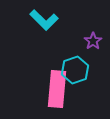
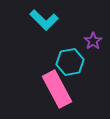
cyan hexagon: moved 5 px left, 8 px up; rotated 8 degrees clockwise
pink rectangle: rotated 33 degrees counterclockwise
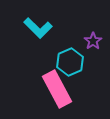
cyan L-shape: moved 6 px left, 8 px down
cyan hexagon: rotated 12 degrees counterclockwise
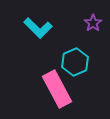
purple star: moved 18 px up
cyan hexagon: moved 5 px right
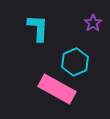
cyan L-shape: rotated 132 degrees counterclockwise
pink rectangle: rotated 33 degrees counterclockwise
